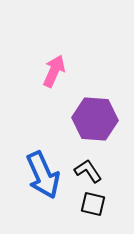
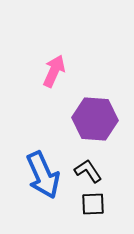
black square: rotated 15 degrees counterclockwise
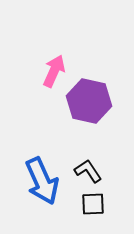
purple hexagon: moved 6 px left, 18 px up; rotated 9 degrees clockwise
blue arrow: moved 1 px left, 6 px down
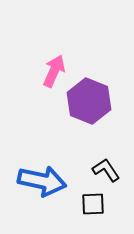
purple hexagon: rotated 9 degrees clockwise
black L-shape: moved 18 px right, 1 px up
blue arrow: rotated 54 degrees counterclockwise
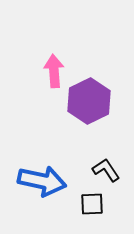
pink arrow: rotated 28 degrees counterclockwise
purple hexagon: rotated 12 degrees clockwise
black square: moved 1 px left
